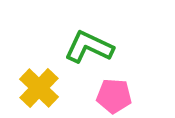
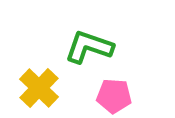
green L-shape: rotated 6 degrees counterclockwise
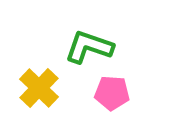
pink pentagon: moved 2 px left, 3 px up
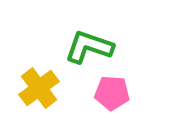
yellow cross: rotated 9 degrees clockwise
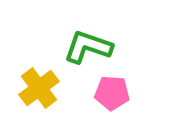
green L-shape: moved 1 px left
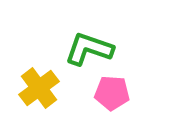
green L-shape: moved 1 px right, 2 px down
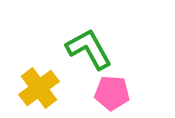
green L-shape: rotated 42 degrees clockwise
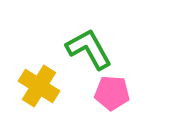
yellow cross: moved 2 px up; rotated 21 degrees counterclockwise
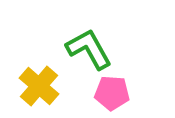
yellow cross: rotated 9 degrees clockwise
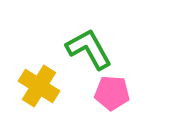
yellow cross: rotated 9 degrees counterclockwise
